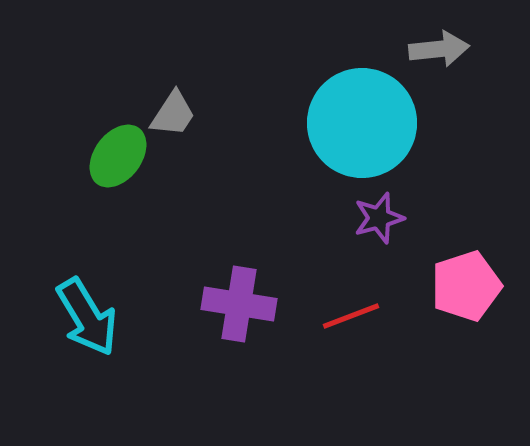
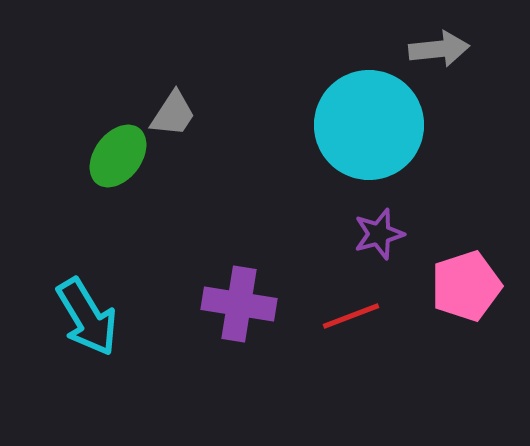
cyan circle: moved 7 px right, 2 px down
purple star: moved 16 px down
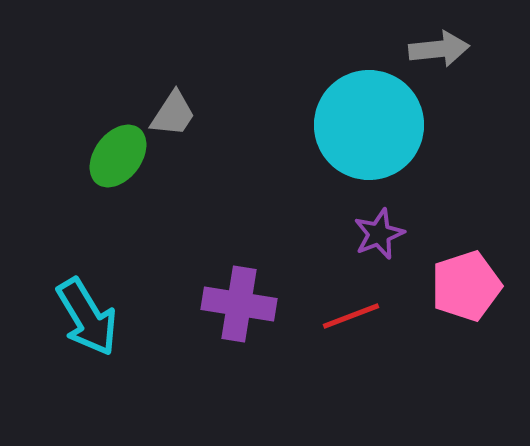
purple star: rotated 6 degrees counterclockwise
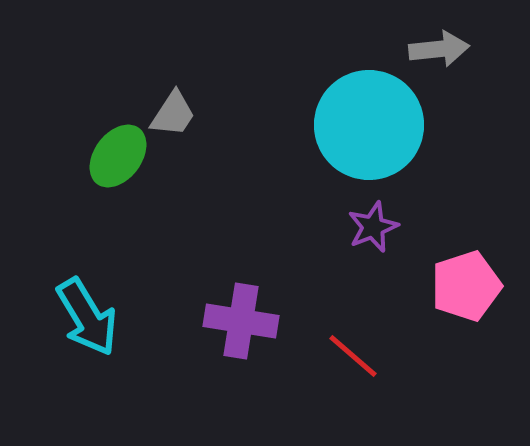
purple star: moved 6 px left, 7 px up
purple cross: moved 2 px right, 17 px down
red line: moved 2 px right, 40 px down; rotated 62 degrees clockwise
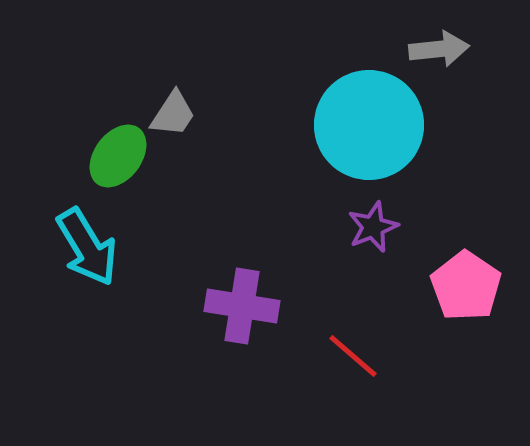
pink pentagon: rotated 20 degrees counterclockwise
cyan arrow: moved 70 px up
purple cross: moved 1 px right, 15 px up
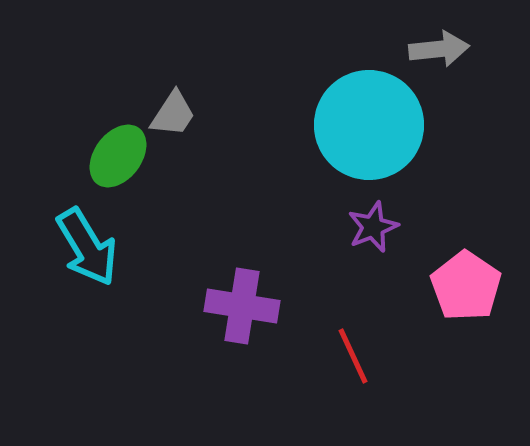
red line: rotated 24 degrees clockwise
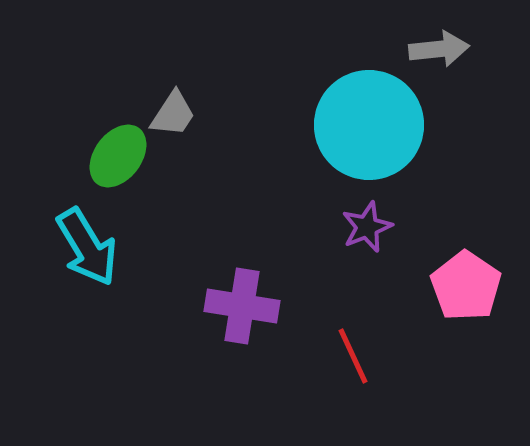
purple star: moved 6 px left
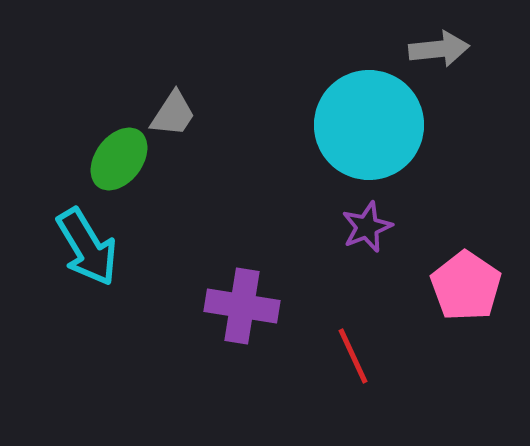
green ellipse: moved 1 px right, 3 px down
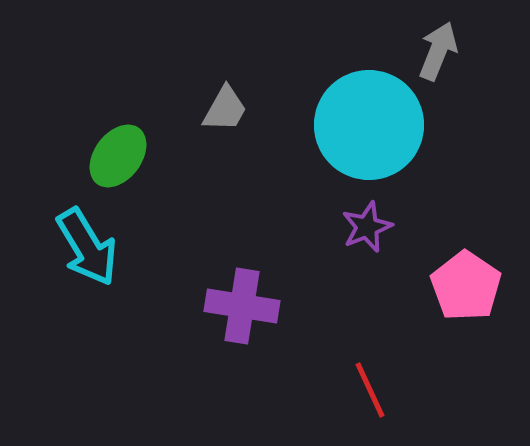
gray arrow: moved 1 px left, 2 px down; rotated 62 degrees counterclockwise
gray trapezoid: moved 52 px right, 5 px up; rotated 4 degrees counterclockwise
green ellipse: moved 1 px left, 3 px up
red line: moved 17 px right, 34 px down
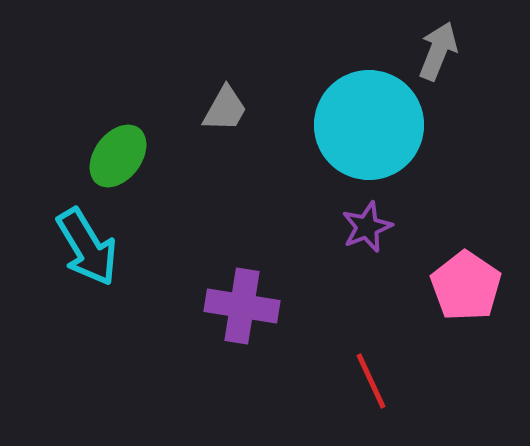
red line: moved 1 px right, 9 px up
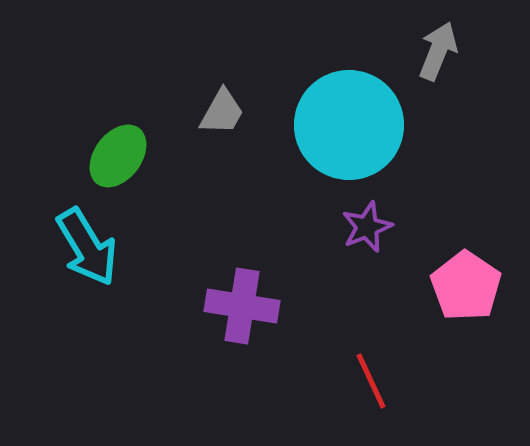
gray trapezoid: moved 3 px left, 3 px down
cyan circle: moved 20 px left
